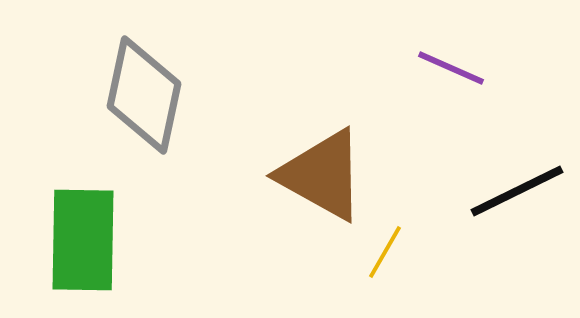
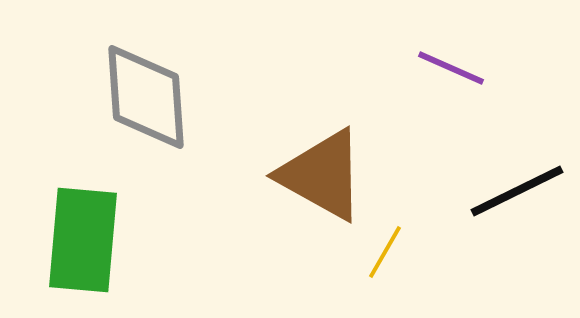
gray diamond: moved 2 px right, 2 px down; rotated 16 degrees counterclockwise
green rectangle: rotated 4 degrees clockwise
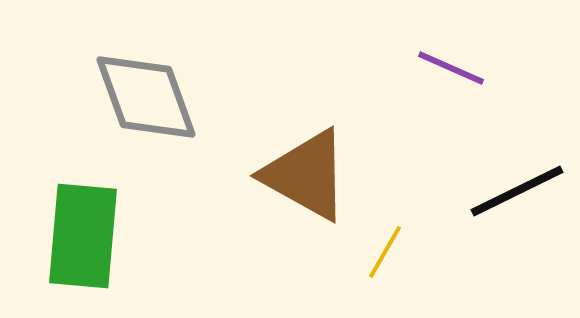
gray diamond: rotated 16 degrees counterclockwise
brown triangle: moved 16 px left
green rectangle: moved 4 px up
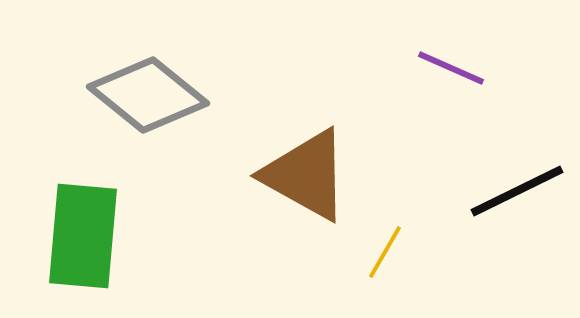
gray diamond: moved 2 px right, 2 px up; rotated 31 degrees counterclockwise
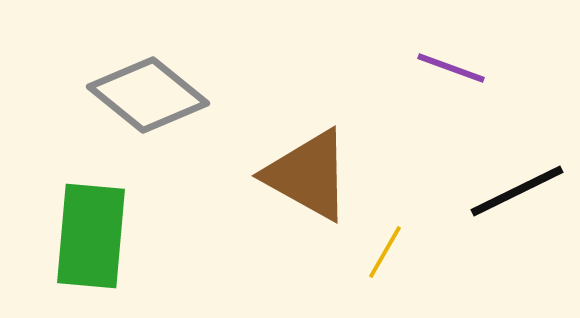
purple line: rotated 4 degrees counterclockwise
brown triangle: moved 2 px right
green rectangle: moved 8 px right
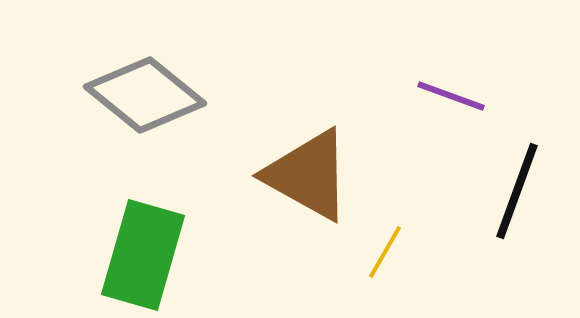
purple line: moved 28 px down
gray diamond: moved 3 px left
black line: rotated 44 degrees counterclockwise
green rectangle: moved 52 px right, 19 px down; rotated 11 degrees clockwise
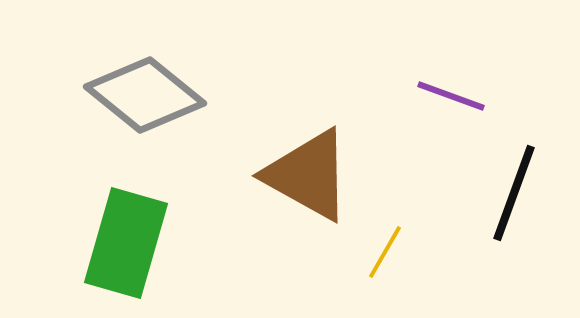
black line: moved 3 px left, 2 px down
green rectangle: moved 17 px left, 12 px up
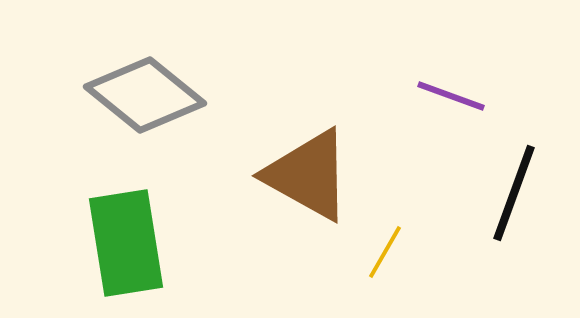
green rectangle: rotated 25 degrees counterclockwise
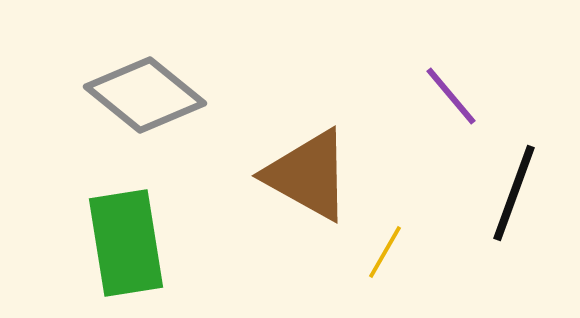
purple line: rotated 30 degrees clockwise
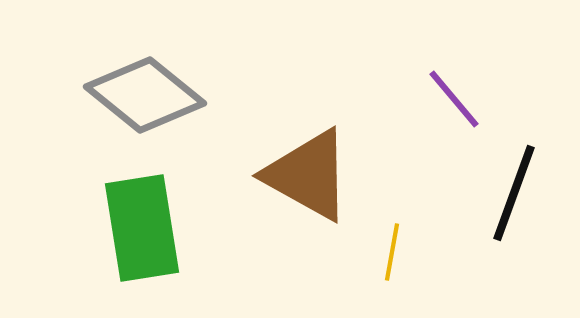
purple line: moved 3 px right, 3 px down
green rectangle: moved 16 px right, 15 px up
yellow line: moved 7 px right; rotated 20 degrees counterclockwise
